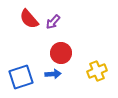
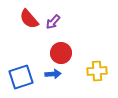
yellow cross: rotated 18 degrees clockwise
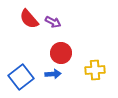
purple arrow: rotated 105 degrees counterclockwise
yellow cross: moved 2 px left, 1 px up
blue square: rotated 20 degrees counterclockwise
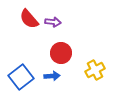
purple arrow: rotated 21 degrees counterclockwise
yellow cross: rotated 24 degrees counterclockwise
blue arrow: moved 1 px left, 2 px down
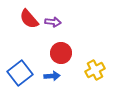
blue square: moved 1 px left, 4 px up
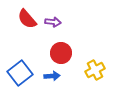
red semicircle: moved 2 px left
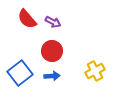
purple arrow: rotated 21 degrees clockwise
red circle: moved 9 px left, 2 px up
yellow cross: moved 1 px down
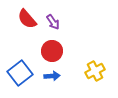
purple arrow: rotated 28 degrees clockwise
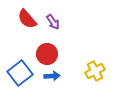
red circle: moved 5 px left, 3 px down
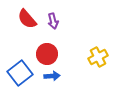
purple arrow: moved 1 px up; rotated 21 degrees clockwise
yellow cross: moved 3 px right, 14 px up
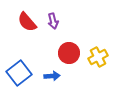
red semicircle: moved 3 px down
red circle: moved 22 px right, 1 px up
blue square: moved 1 px left
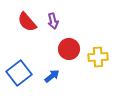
red circle: moved 4 px up
yellow cross: rotated 24 degrees clockwise
blue arrow: rotated 35 degrees counterclockwise
